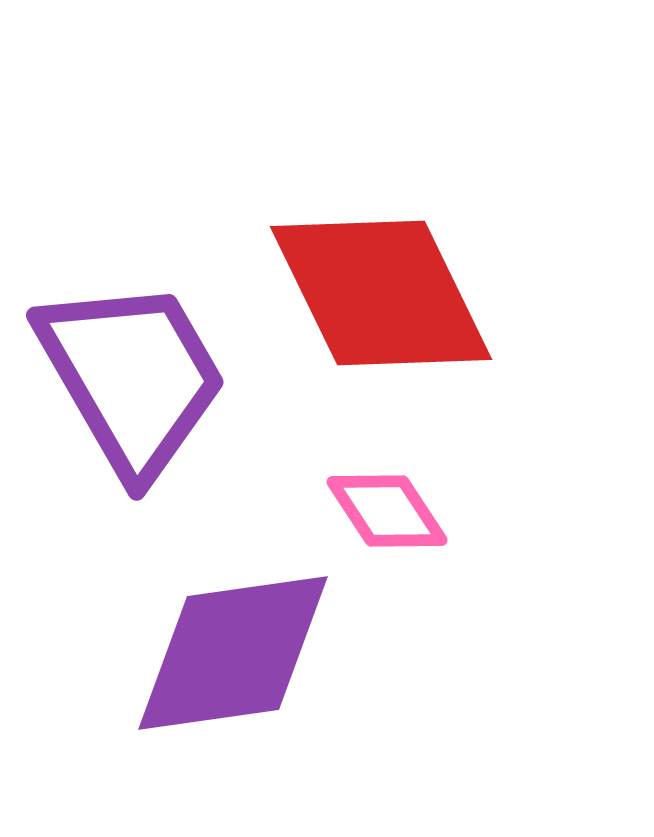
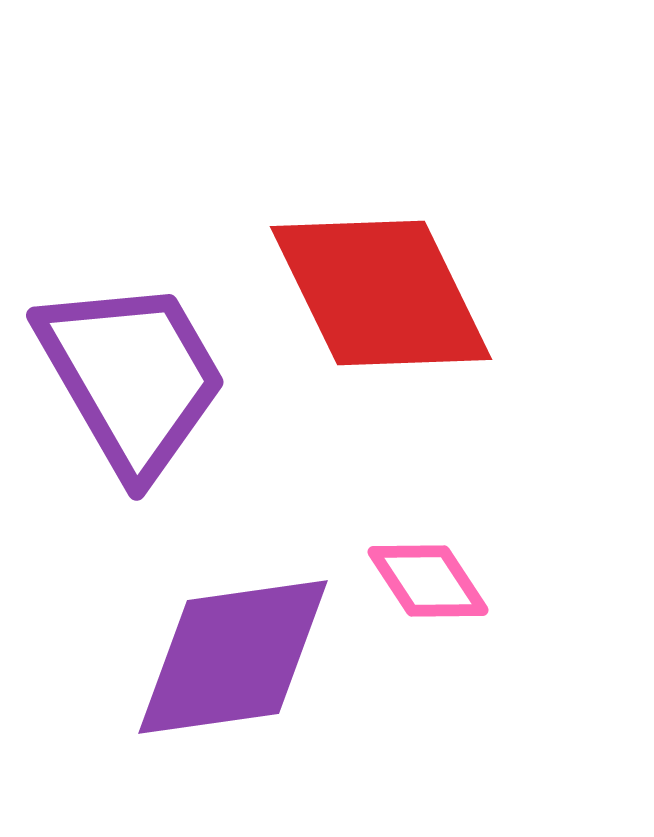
pink diamond: moved 41 px right, 70 px down
purple diamond: moved 4 px down
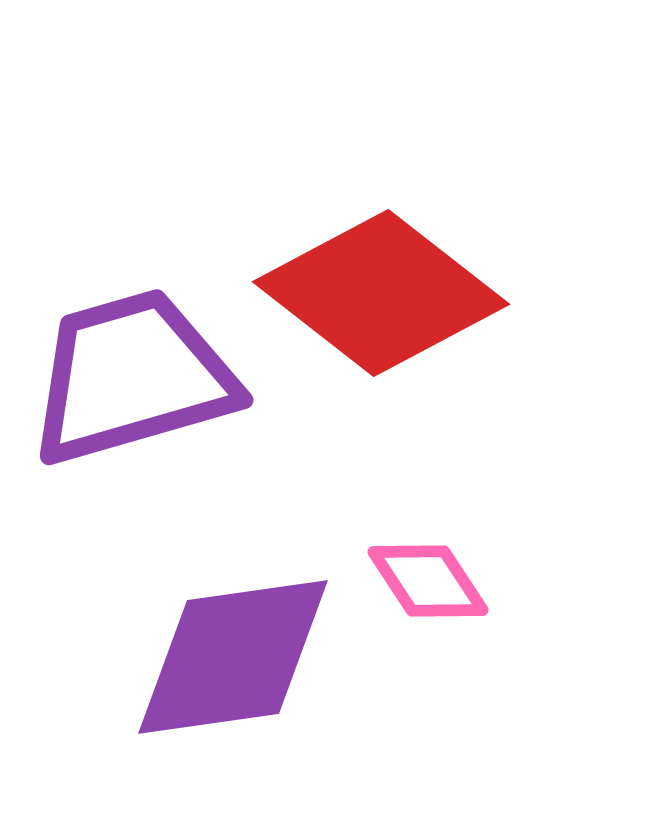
red diamond: rotated 26 degrees counterclockwise
purple trapezoid: rotated 76 degrees counterclockwise
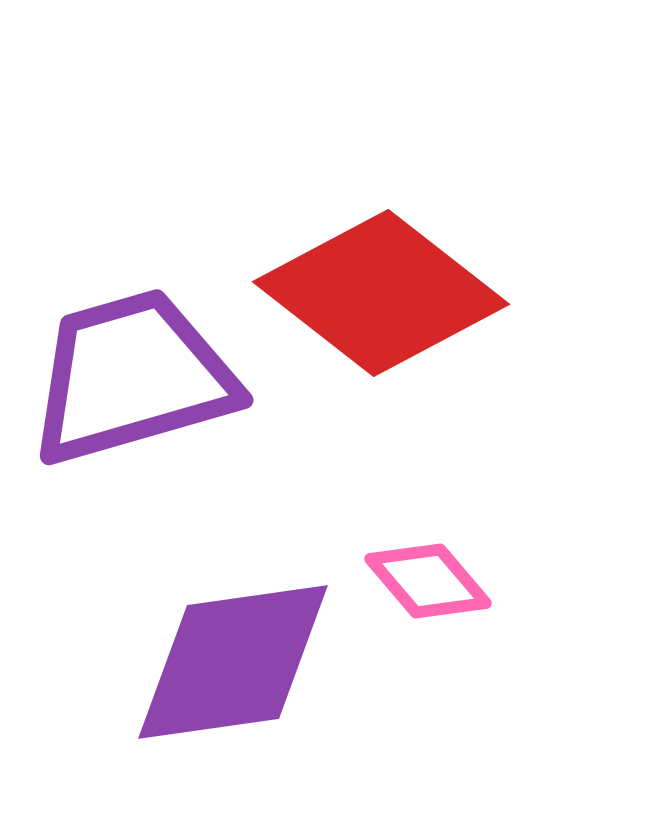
pink diamond: rotated 7 degrees counterclockwise
purple diamond: moved 5 px down
